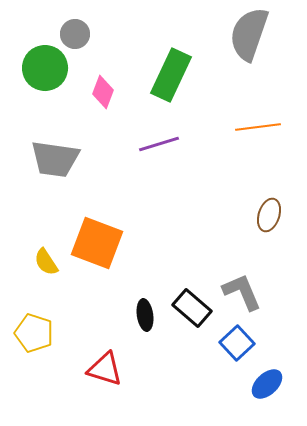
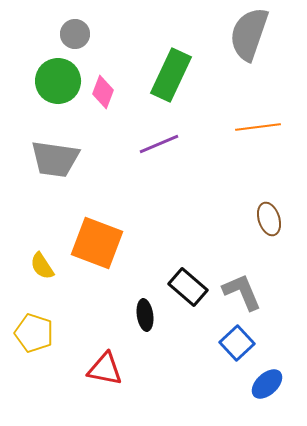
green circle: moved 13 px right, 13 px down
purple line: rotated 6 degrees counterclockwise
brown ellipse: moved 4 px down; rotated 36 degrees counterclockwise
yellow semicircle: moved 4 px left, 4 px down
black rectangle: moved 4 px left, 21 px up
red triangle: rotated 6 degrees counterclockwise
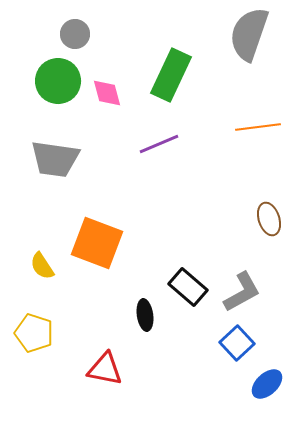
pink diamond: moved 4 px right, 1 px down; rotated 36 degrees counterclockwise
gray L-shape: rotated 84 degrees clockwise
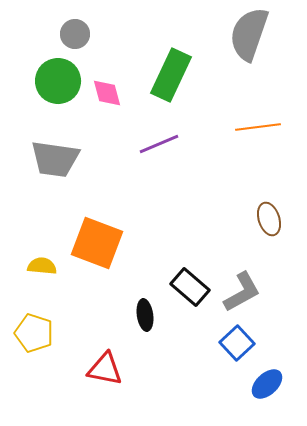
yellow semicircle: rotated 128 degrees clockwise
black rectangle: moved 2 px right
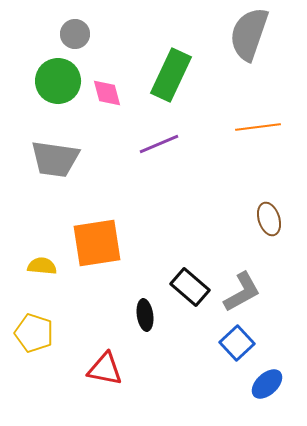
orange square: rotated 30 degrees counterclockwise
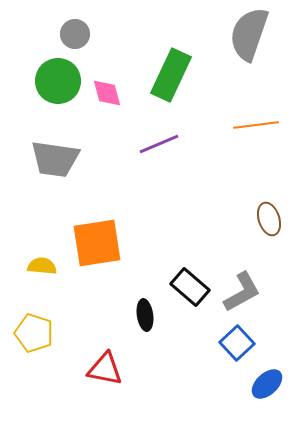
orange line: moved 2 px left, 2 px up
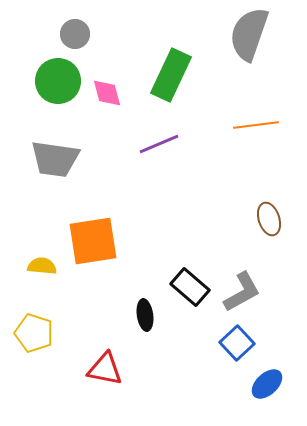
orange square: moved 4 px left, 2 px up
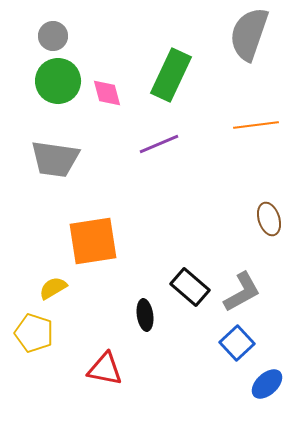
gray circle: moved 22 px left, 2 px down
yellow semicircle: moved 11 px right, 22 px down; rotated 36 degrees counterclockwise
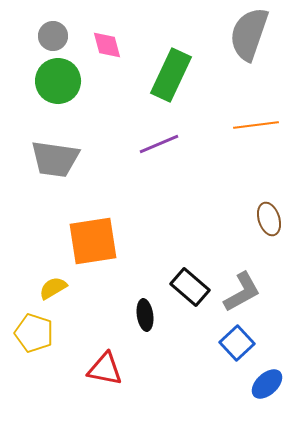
pink diamond: moved 48 px up
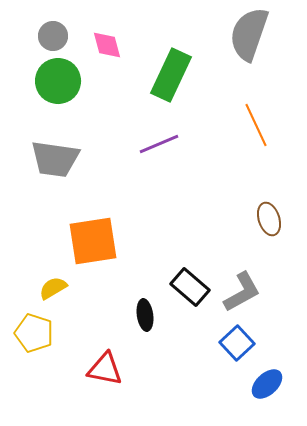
orange line: rotated 72 degrees clockwise
